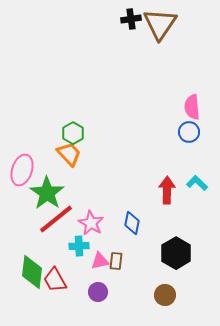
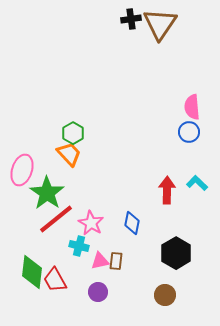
cyan cross: rotated 18 degrees clockwise
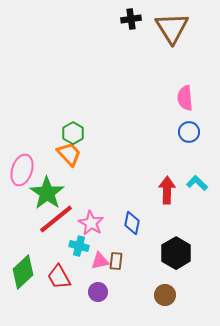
brown triangle: moved 12 px right, 4 px down; rotated 6 degrees counterclockwise
pink semicircle: moved 7 px left, 9 px up
green diamond: moved 9 px left; rotated 40 degrees clockwise
red trapezoid: moved 4 px right, 3 px up
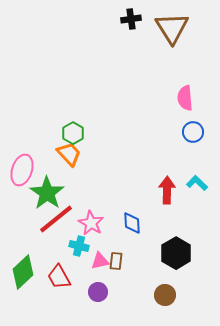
blue circle: moved 4 px right
blue diamond: rotated 15 degrees counterclockwise
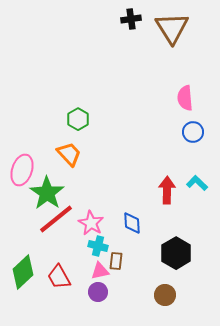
green hexagon: moved 5 px right, 14 px up
cyan cross: moved 19 px right
pink triangle: moved 10 px down
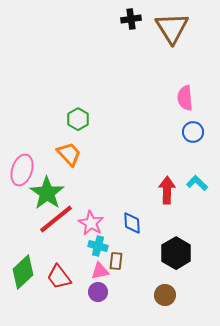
red trapezoid: rotated 8 degrees counterclockwise
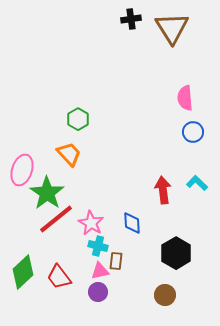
red arrow: moved 4 px left; rotated 8 degrees counterclockwise
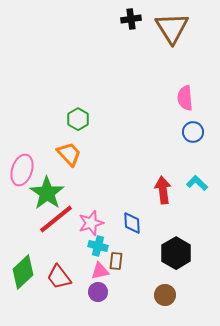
pink star: rotated 25 degrees clockwise
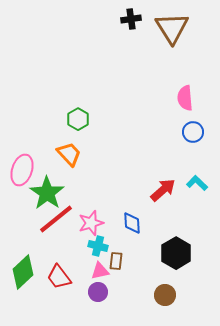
red arrow: rotated 56 degrees clockwise
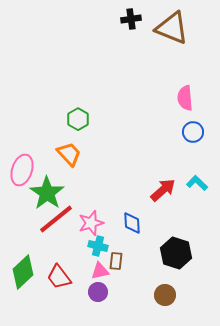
brown triangle: rotated 36 degrees counterclockwise
black hexagon: rotated 12 degrees counterclockwise
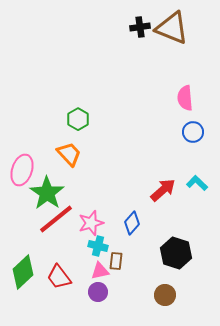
black cross: moved 9 px right, 8 px down
blue diamond: rotated 45 degrees clockwise
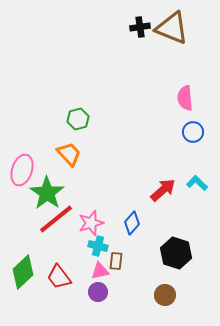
green hexagon: rotated 15 degrees clockwise
